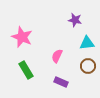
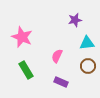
purple star: rotated 24 degrees counterclockwise
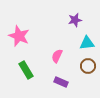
pink star: moved 3 px left, 1 px up
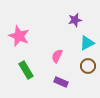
cyan triangle: rotated 21 degrees counterclockwise
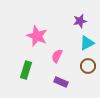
purple star: moved 5 px right, 1 px down
pink star: moved 18 px right
green rectangle: rotated 48 degrees clockwise
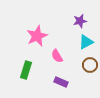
pink star: rotated 25 degrees clockwise
cyan triangle: moved 1 px left, 1 px up
pink semicircle: rotated 56 degrees counterclockwise
brown circle: moved 2 px right, 1 px up
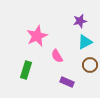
cyan triangle: moved 1 px left
purple rectangle: moved 6 px right
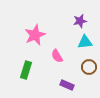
pink star: moved 2 px left, 1 px up
cyan triangle: rotated 21 degrees clockwise
brown circle: moved 1 px left, 2 px down
purple rectangle: moved 3 px down
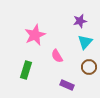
cyan triangle: rotated 42 degrees counterclockwise
